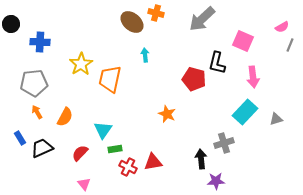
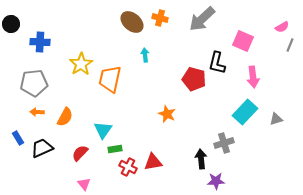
orange cross: moved 4 px right, 5 px down
orange arrow: rotated 56 degrees counterclockwise
blue rectangle: moved 2 px left
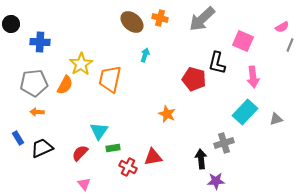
cyan arrow: rotated 24 degrees clockwise
orange semicircle: moved 32 px up
cyan triangle: moved 4 px left, 1 px down
green rectangle: moved 2 px left, 1 px up
red triangle: moved 5 px up
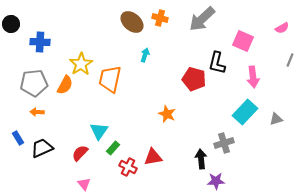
pink semicircle: moved 1 px down
gray line: moved 15 px down
green rectangle: rotated 40 degrees counterclockwise
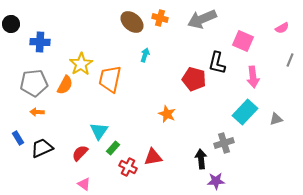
gray arrow: rotated 20 degrees clockwise
pink triangle: rotated 16 degrees counterclockwise
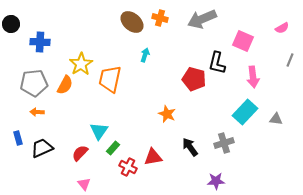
gray triangle: rotated 24 degrees clockwise
blue rectangle: rotated 16 degrees clockwise
black arrow: moved 11 px left, 12 px up; rotated 30 degrees counterclockwise
pink triangle: rotated 16 degrees clockwise
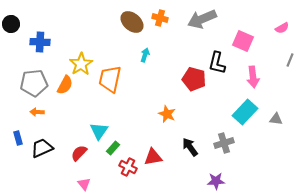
red semicircle: moved 1 px left
